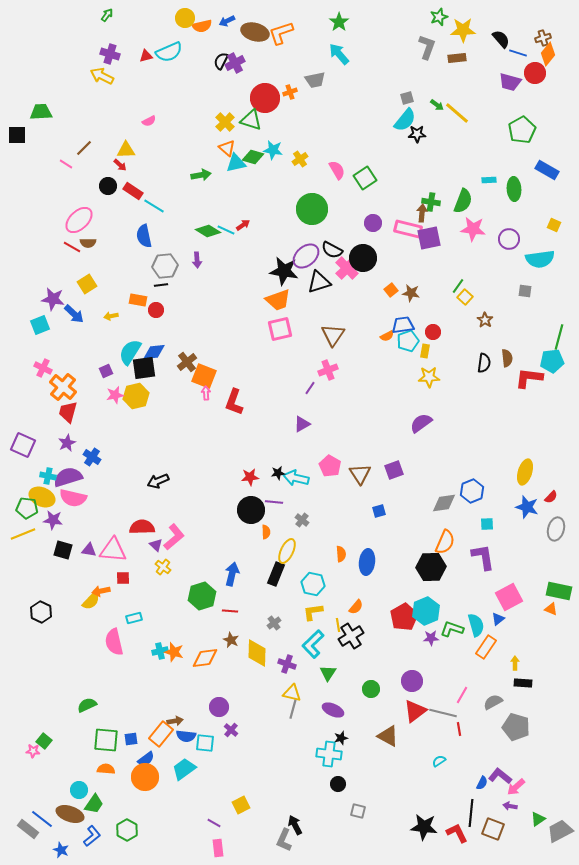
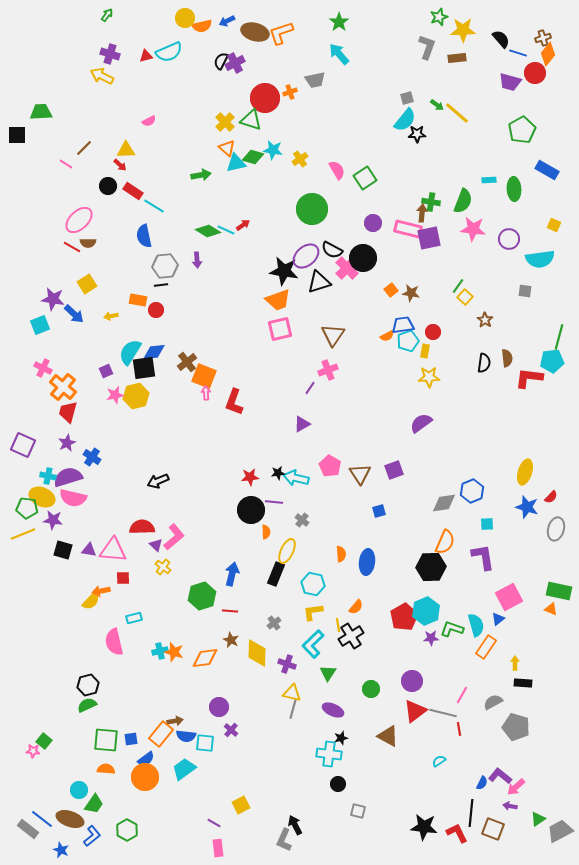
black hexagon at (41, 612): moved 47 px right, 73 px down; rotated 20 degrees clockwise
brown ellipse at (70, 814): moved 5 px down
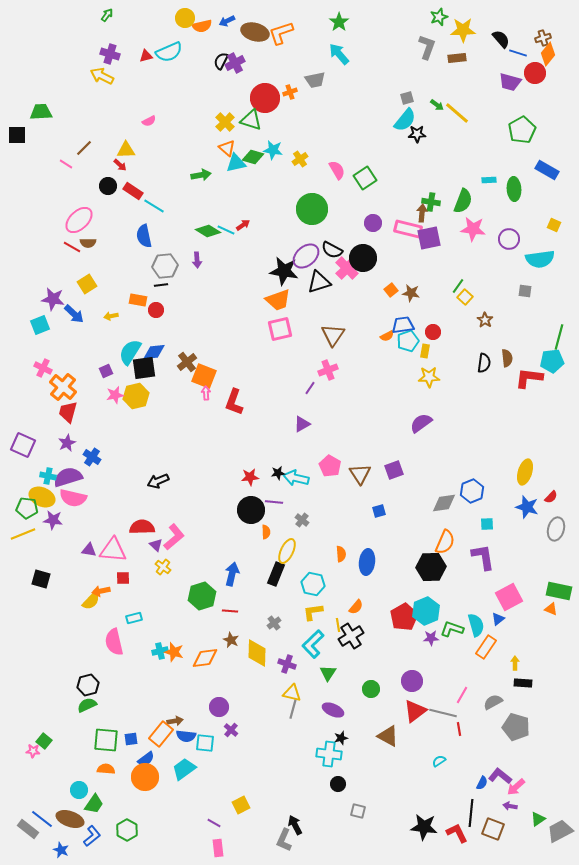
black square at (63, 550): moved 22 px left, 29 px down
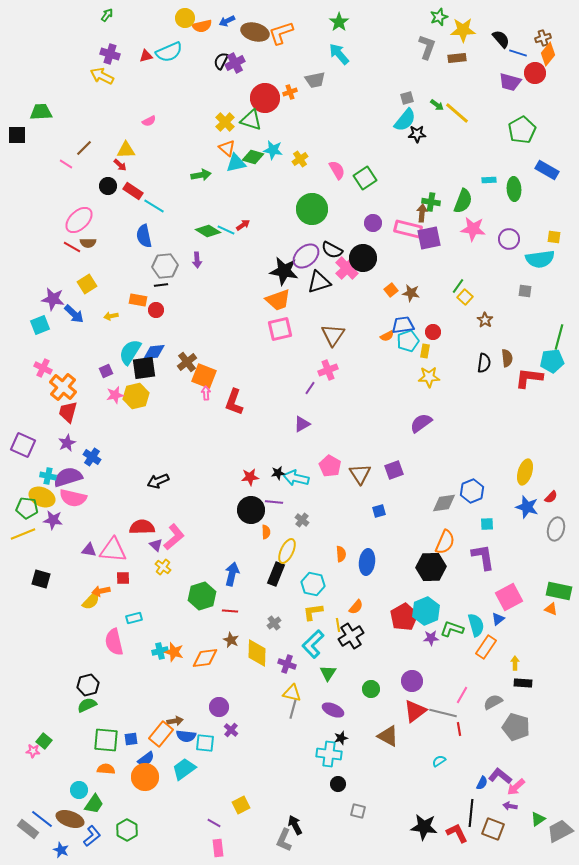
yellow square at (554, 225): moved 12 px down; rotated 16 degrees counterclockwise
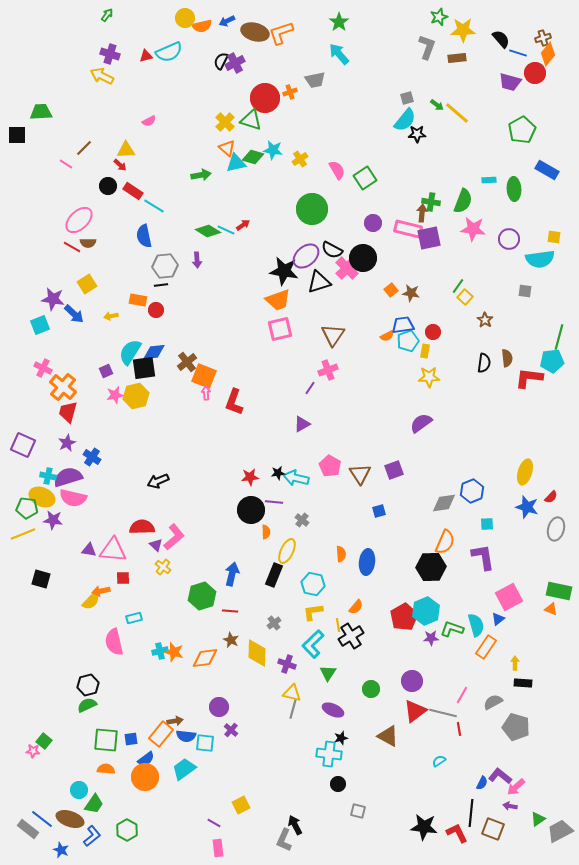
black rectangle at (276, 574): moved 2 px left, 1 px down
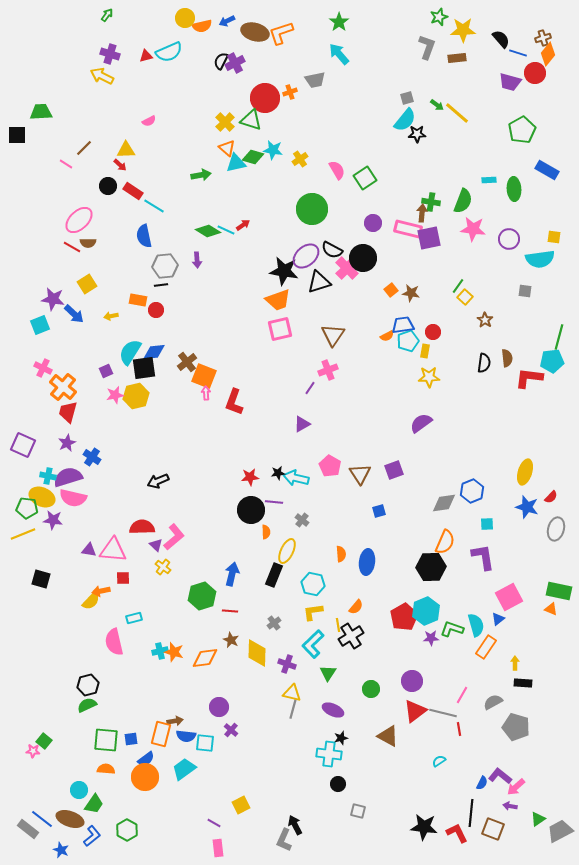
orange rectangle at (161, 734): rotated 25 degrees counterclockwise
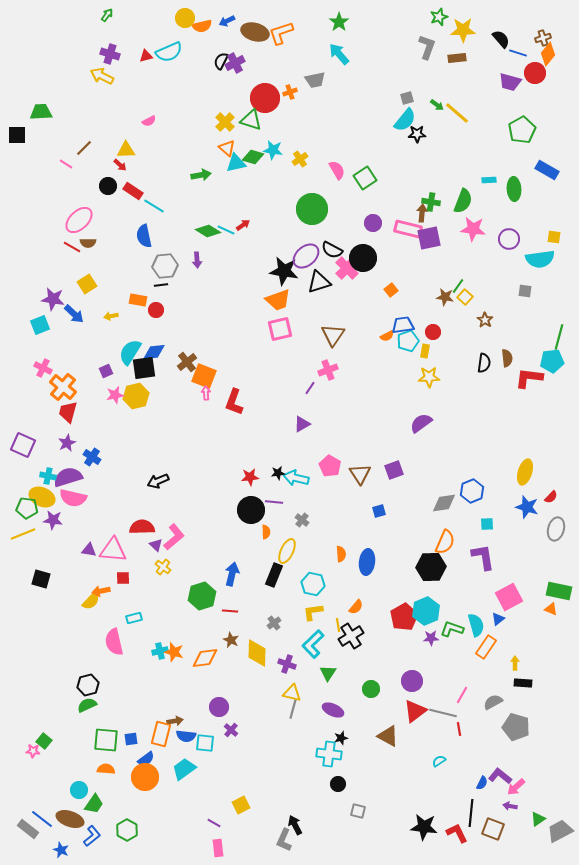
brown star at (411, 293): moved 34 px right, 4 px down
